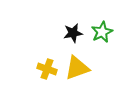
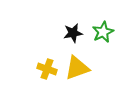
green star: moved 1 px right
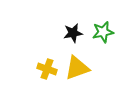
green star: rotated 15 degrees clockwise
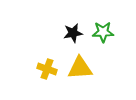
green star: rotated 10 degrees clockwise
yellow triangle: moved 3 px right; rotated 16 degrees clockwise
